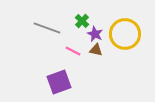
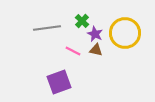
gray line: rotated 28 degrees counterclockwise
yellow circle: moved 1 px up
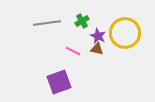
green cross: rotated 16 degrees clockwise
gray line: moved 5 px up
purple star: moved 3 px right, 2 px down
brown triangle: moved 1 px right, 1 px up
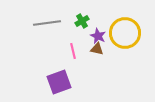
pink line: rotated 49 degrees clockwise
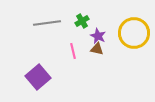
yellow circle: moved 9 px right
purple square: moved 21 px left, 5 px up; rotated 20 degrees counterclockwise
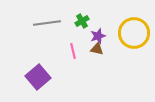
purple star: rotated 28 degrees clockwise
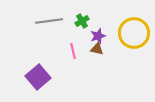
gray line: moved 2 px right, 2 px up
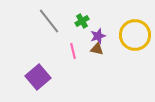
gray line: rotated 60 degrees clockwise
yellow circle: moved 1 px right, 2 px down
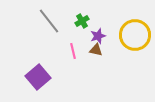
brown triangle: moved 1 px left, 1 px down
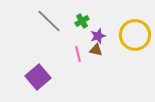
gray line: rotated 8 degrees counterclockwise
pink line: moved 5 px right, 3 px down
